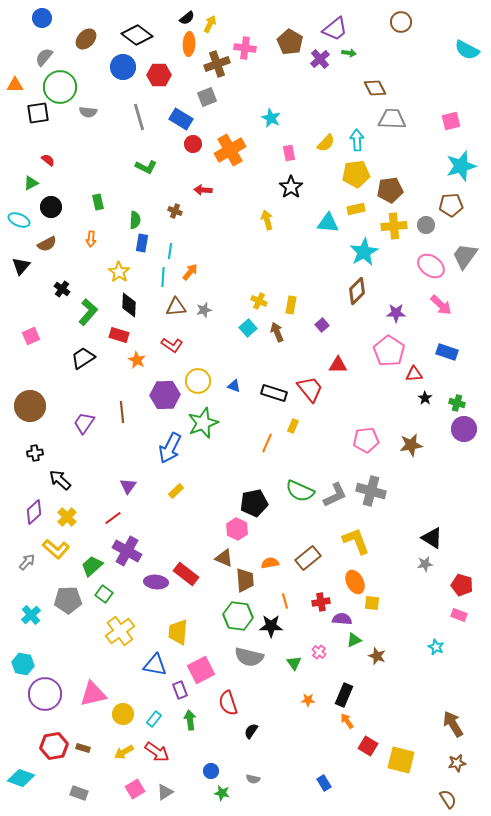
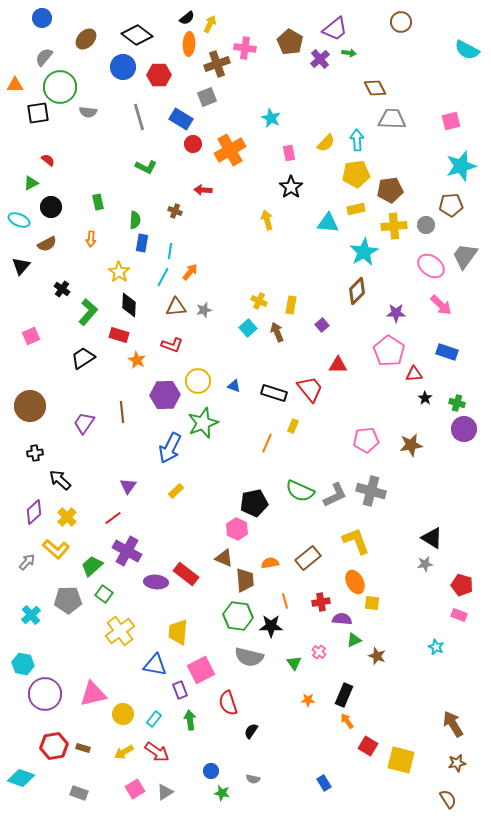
cyan line at (163, 277): rotated 24 degrees clockwise
red L-shape at (172, 345): rotated 15 degrees counterclockwise
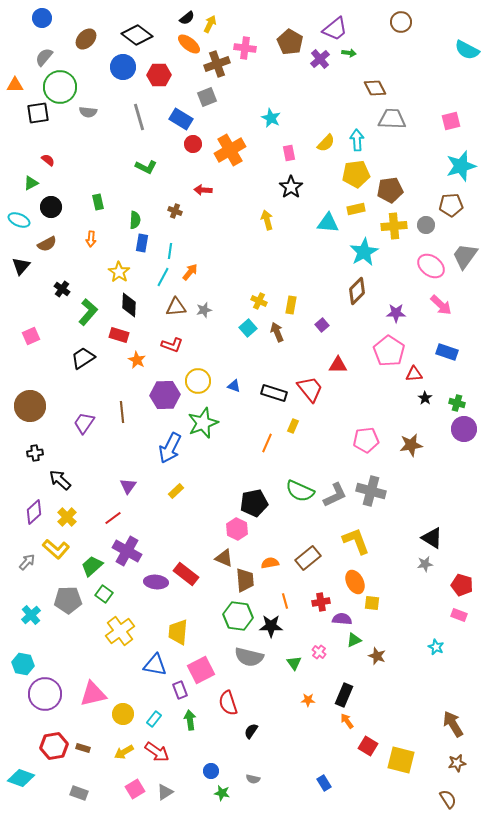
orange ellipse at (189, 44): rotated 55 degrees counterclockwise
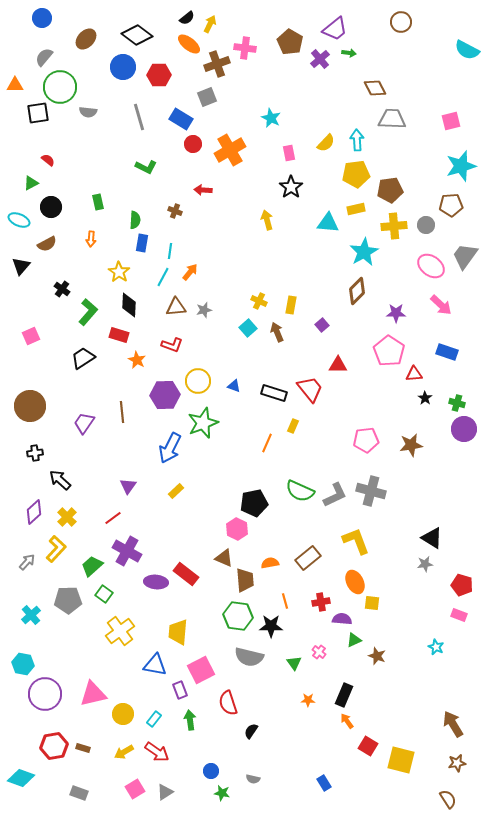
yellow L-shape at (56, 549): rotated 88 degrees counterclockwise
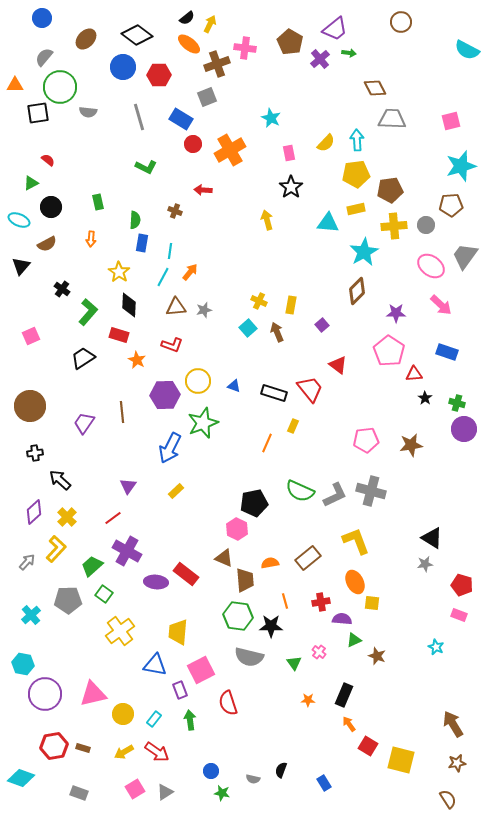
red triangle at (338, 365): rotated 36 degrees clockwise
orange arrow at (347, 721): moved 2 px right, 3 px down
black semicircle at (251, 731): moved 30 px right, 39 px down; rotated 14 degrees counterclockwise
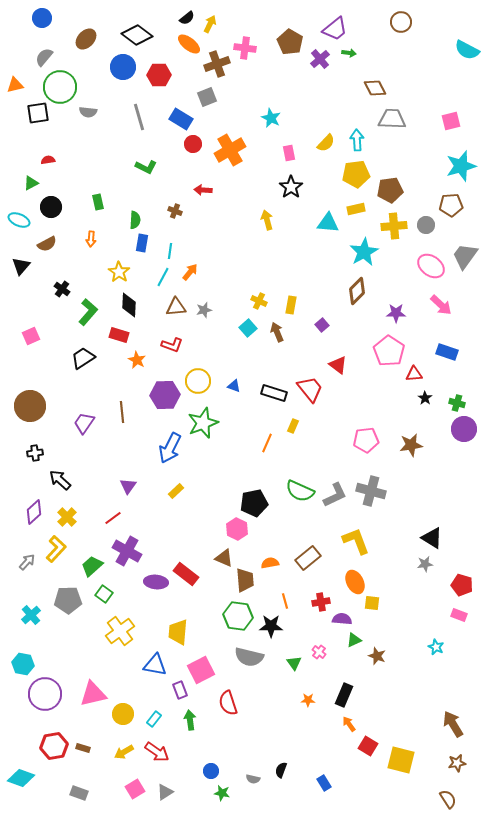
orange triangle at (15, 85): rotated 12 degrees counterclockwise
red semicircle at (48, 160): rotated 48 degrees counterclockwise
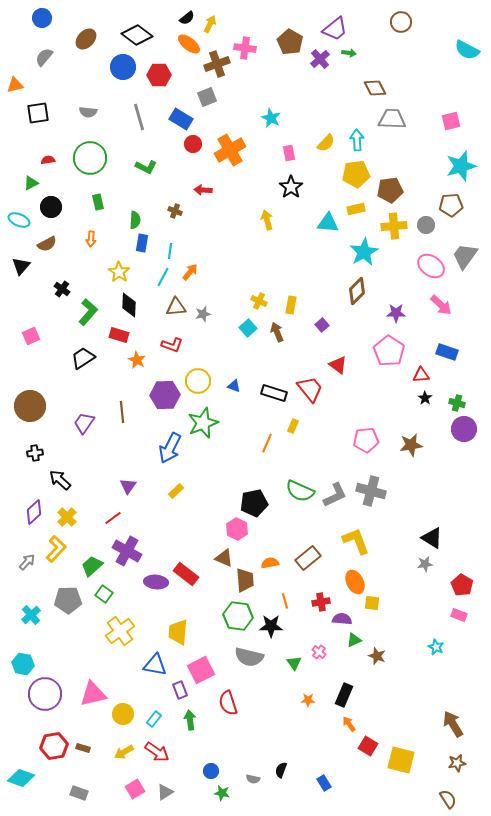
green circle at (60, 87): moved 30 px right, 71 px down
gray star at (204, 310): moved 1 px left, 4 px down
red triangle at (414, 374): moved 7 px right, 1 px down
red pentagon at (462, 585): rotated 15 degrees clockwise
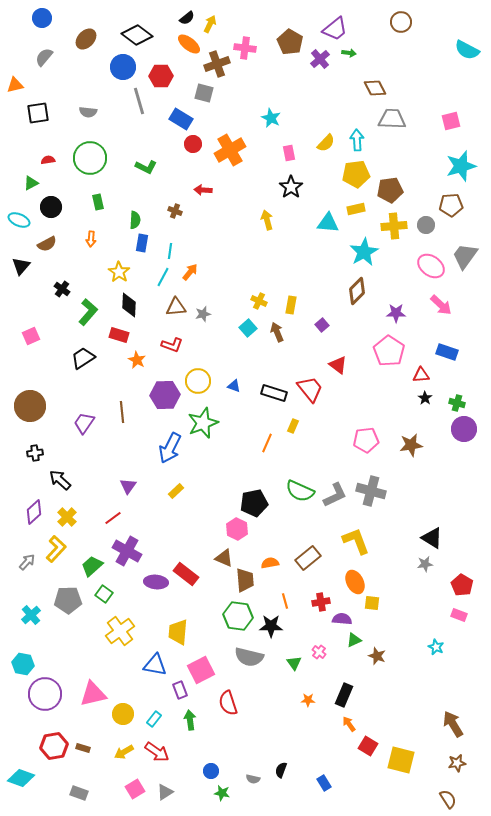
red hexagon at (159, 75): moved 2 px right, 1 px down
gray square at (207, 97): moved 3 px left, 4 px up; rotated 36 degrees clockwise
gray line at (139, 117): moved 16 px up
